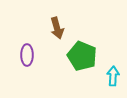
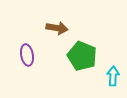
brown arrow: rotated 65 degrees counterclockwise
purple ellipse: rotated 10 degrees counterclockwise
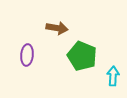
purple ellipse: rotated 15 degrees clockwise
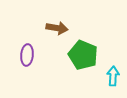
green pentagon: moved 1 px right, 1 px up
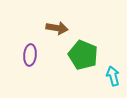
purple ellipse: moved 3 px right
cyan arrow: rotated 18 degrees counterclockwise
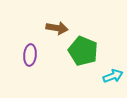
green pentagon: moved 4 px up
cyan arrow: rotated 84 degrees clockwise
